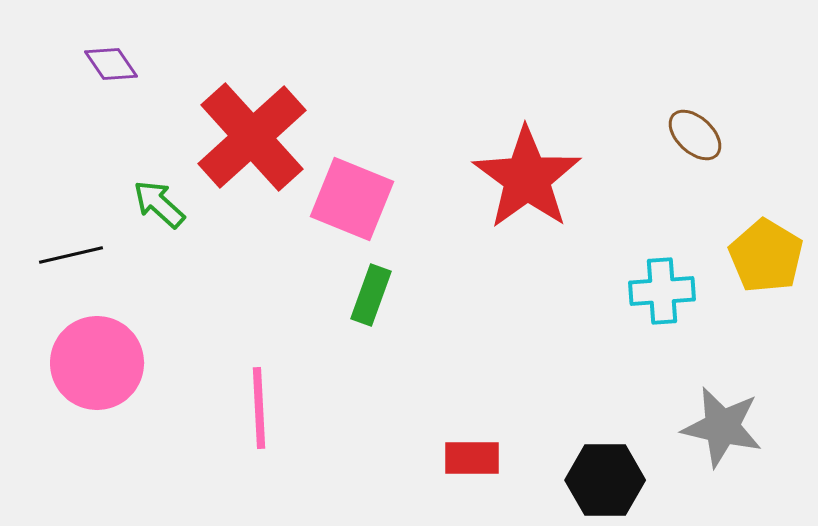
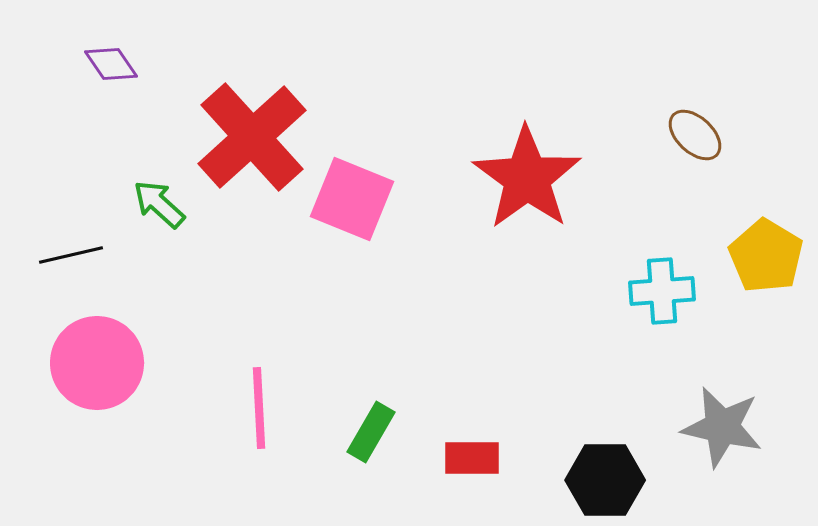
green rectangle: moved 137 px down; rotated 10 degrees clockwise
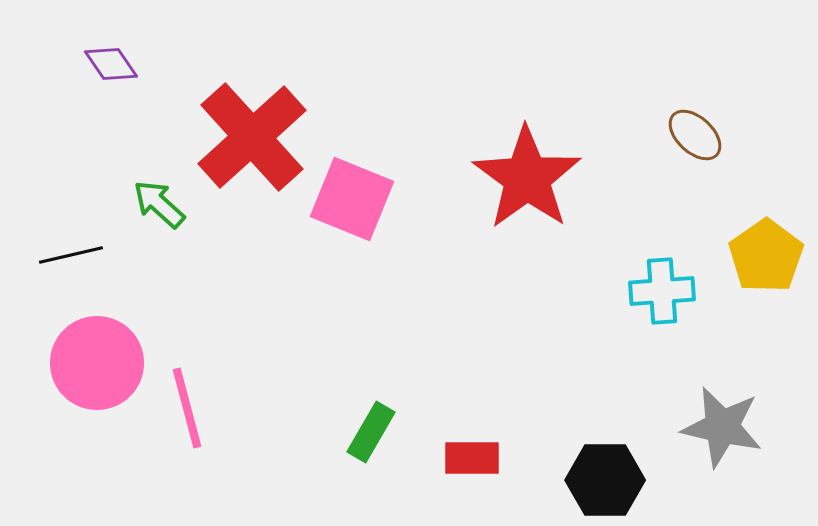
yellow pentagon: rotated 6 degrees clockwise
pink line: moved 72 px left; rotated 12 degrees counterclockwise
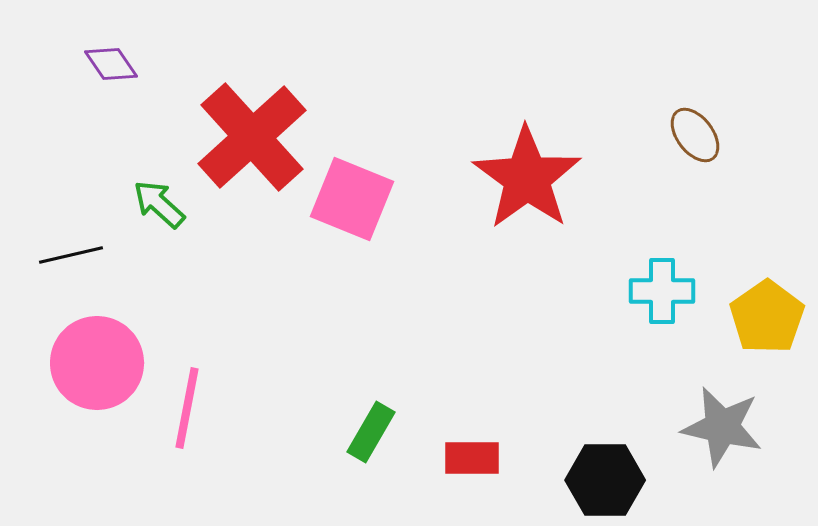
brown ellipse: rotated 10 degrees clockwise
yellow pentagon: moved 1 px right, 61 px down
cyan cross: rotated 4 degrees clockwise
pink line: rotated 26 degrees clockwise
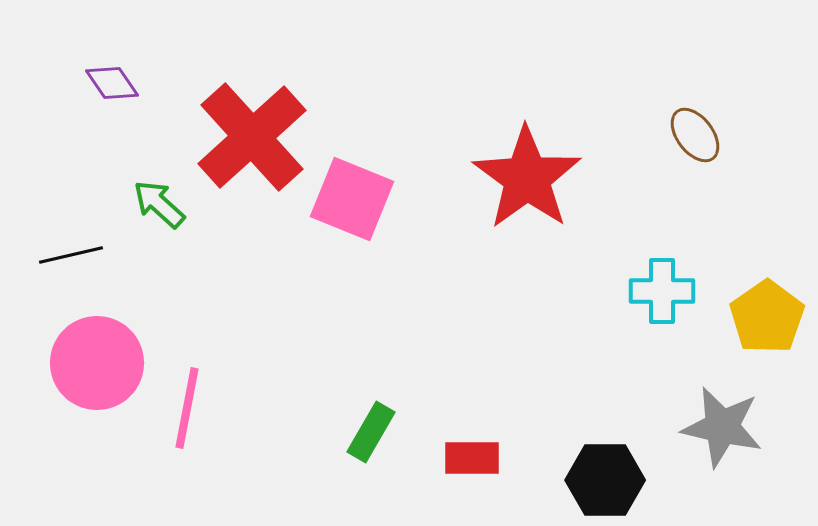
purple diamond: moved 1 px right, 19 px down
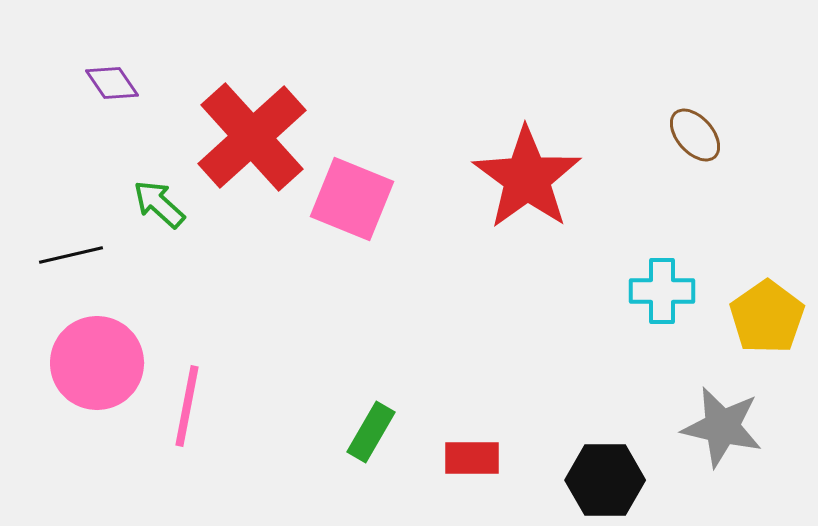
brown ellipse: rotated 4 degrees counterclockwise
pink line: moved 2 px up
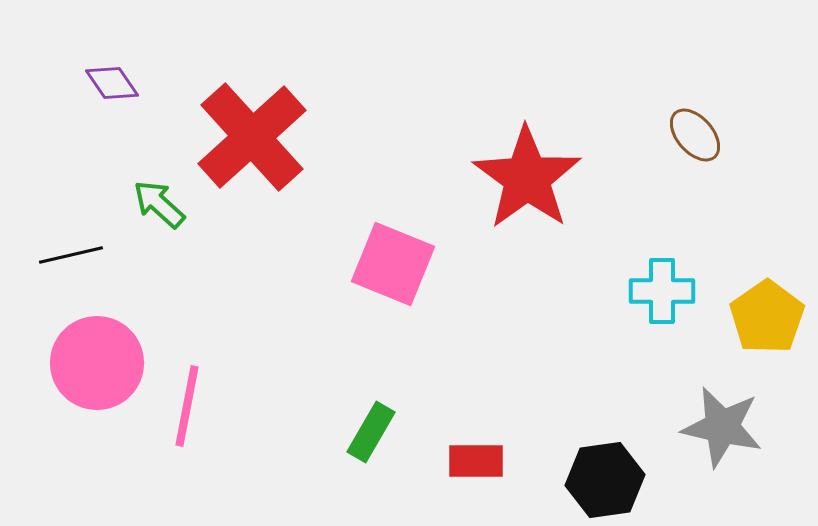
pink square: moved 41 px right, 65 px down
red rectangle: moved 4 px right, 3 px down
black hexagon: rotated 8 degrees counterclockwise
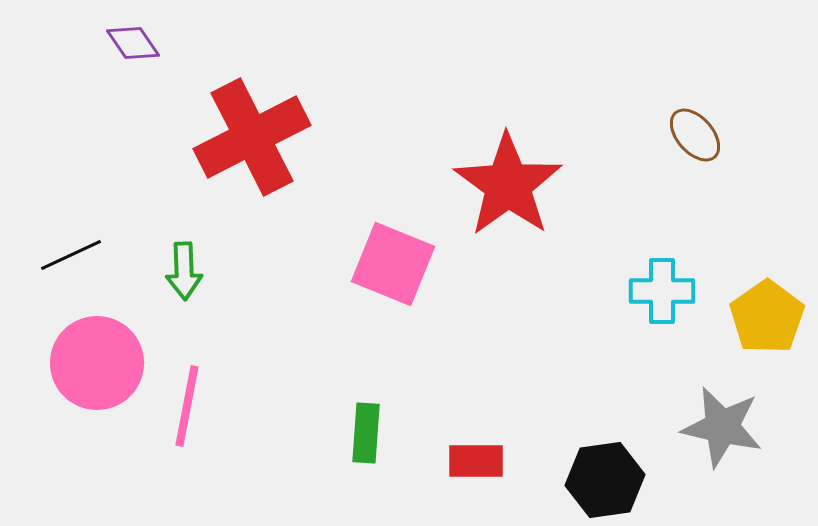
purple diamond: moved 21 px right, 40 px up
red cross: rotated 15 degrees clockwise
red star: moved 19 px left, 7 px down
green arrow: moved 25 px right, 67 px down; rotated 134 degrees counterclockwise
black line: rotated 12 degrees counterclockwise
green rectangle: moved 5 px left, 1 px down; rotated 26 degrees counterclockwise
